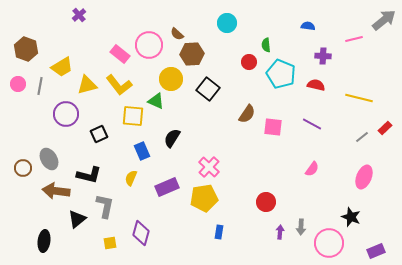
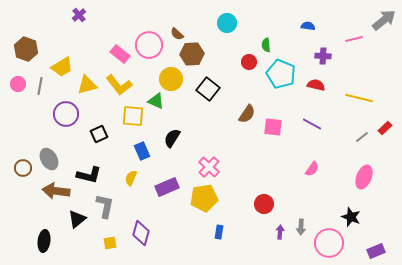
red circle at (266, 202): moved 2 px left, 2 px down
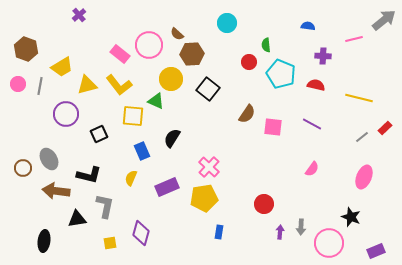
black triangle at (77, 219): rotated 30 degrees clockwise
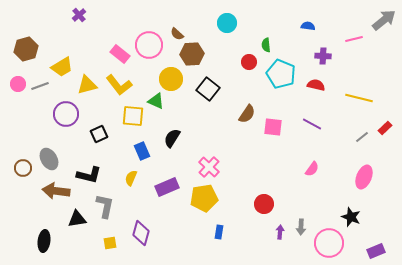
brown hexagon at (26, 49): rotated 25 degrees clockwise
gray line at (40, 86): rotated 60 degrees clockwise
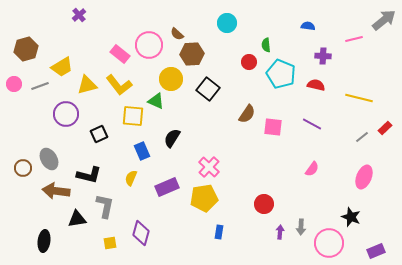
pink circle at (18, 84): moved 4 px left
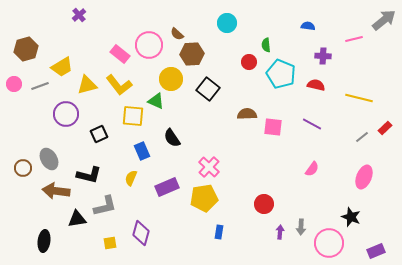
brown semicircle at (247, 114): rotated 126 degrees counterclockwise
black semicircle at (172, 138): rotated 66 degrees counterclockwise
gray L-shape at (105, 206): rotated 65 degrees clockwise
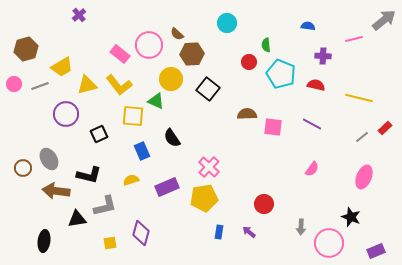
yellow semicircle at (131, 178): moved 2 px down; rotated 49 degrees clockwise
purple arrow at (280, 232): moved 31 px left; rotated 56 degrees counterclockwise
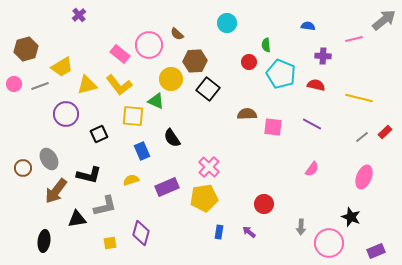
brown hexagon at (192, 54): moved 3 px right, 7 px down
red rectangle at (385, 128): moved 4 px down
brown arrow at (56, 191): rotated 60 degrees counterclockwise
